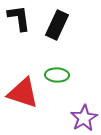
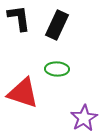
green ellipse: moved 6 px up
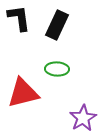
red triangle: rotated 32 degrees counterclockwise
purple star: moved 1 px left
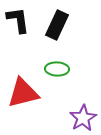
black L-shape: moved 1 px left, 2 px down
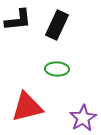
black L-shape: rotated 92 degrees clockwise
red triangle: moved 4 px right, 14 px down
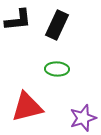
purple star: rotated 12 degrees clockwise
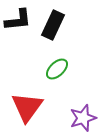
black rectangle: moved 4 px left
green ellipse: rotated 45 degrees counterclockwise
red triangle: rotated 40 degrees counterclockwise
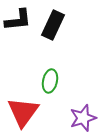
green ellipse: moved 7 px left, 12 px down; rotated 35 degrees counterclockwise
red triangle: moved 4 px left, 5 px down
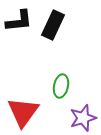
black L-shape: moved 1 px right, 1 px down
green ellipse: moved 11 px right, 5 px down
